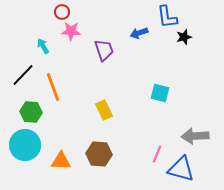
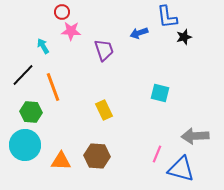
brown hexagon: moved 2 px left, 2 px down
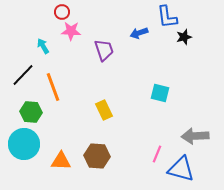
cyan circle: moved 1 px left, 1 px up
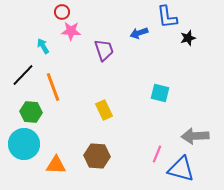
black star: moved 4 px right, 1 px down
orange triangle: moved 5 px left, 4 px down
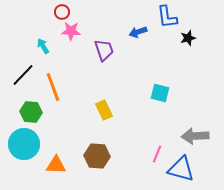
blue arrow: moved 1 px left, 1 px up
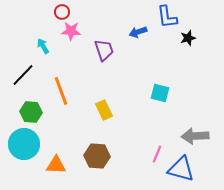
orange line: moved 8 px right, 4 px down
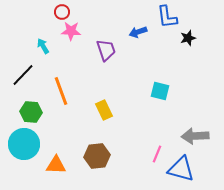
purple trapezoid: moved 2 px right
cyan square: moved 2 px up
brown hexagon: rotated 10 degrees counterclockwise
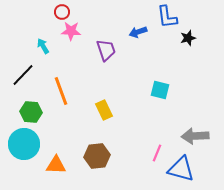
cyan square: moved 1 px up
pink line: moved 1 px up
